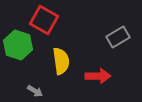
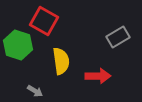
red square: moved 1 px down
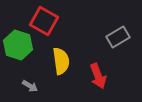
red arrow: rotated 70 degrees clockwise
gray arrow: moved 5 px left, 5 px up
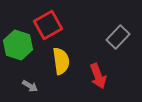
red square: moved 4 px right, 4 px down; rotated 32 degrees clockwise
gray rectangle: rotated 15 degrees counterclockwise
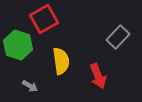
red square: moved 4 px left, 6 px up
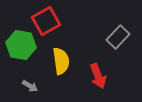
red square: moved 2 px right, 2 px down
green hexagon: moved 3 px right; rotated 8 degrees counterclockwise
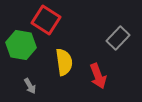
red square: moved 1 px up; rotated 28 degrees counterclockwise
gray rectangle: moved 1 px down
yellow semicircle: moved 3 px right, 1 px down
gray arrow: rotated 28 degrees clockwise
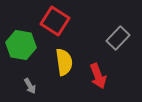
red square: moved 9 px right, 1 px down
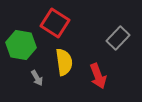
red square: moved 2 px down
gray arrow: moved 7 px right, 8 px up
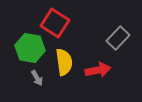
green hexagon: moved 9 px right, 3 px down
red arrow: moved 6 px up; rotated 80 degrees counterclockwise
